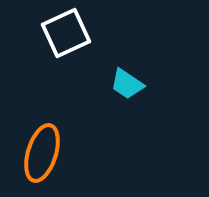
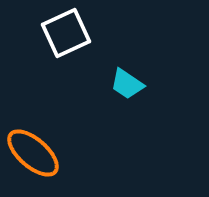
orange ellipse: moved 9 px left; rotated 66 degrees counterclockwise
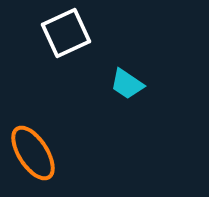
orange ellipse: rotated 16 degrees clockwise
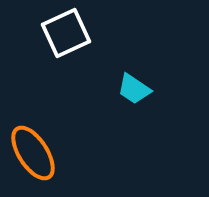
cyan trapezoid: moved 7 px right, 5 px down
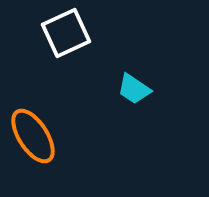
orange ellipse: moved 17 px up
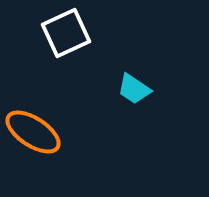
orange ellipse: moved 4 px up; rotated 24 degrees counterclockwise
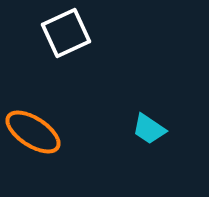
cyan trapezoid: moved 15 px right, 40 px down
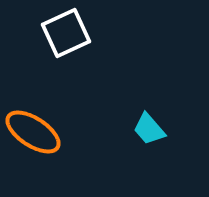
cyan trapezoid: rotated 15 degrees clockwise
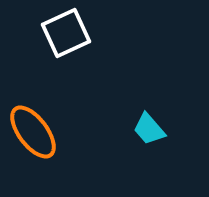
orange ellipse: rotated 20 degrees clockwise
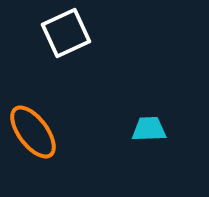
cyan trapezoid: rotated 129 degrees clockwise
